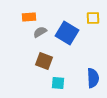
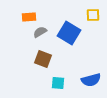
yellow square: moved 3 px up
blue square: moved 2 px right
brown square: moved 1 px left, 2 px up
blue semicircle: moved 2 px left, 2 px down; rotated 78 degrees clockwise
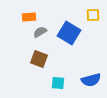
brown square: moved 4 px left
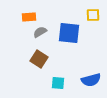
blue square: rotated 25 degrees counterclockwise
brown square: rotated 12 degrees clockwise
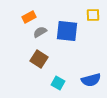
orange rectangle: rotated 24 degrees counterclockwise
blue square: moved 2 px left, 2 px up
cyan square: rotated 24 degrees clockwise
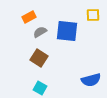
brown square: moved 1 px up
cyan square: moved 18 px left, 5 px down
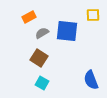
gray semicircle: moved 2 px right, 1 px down
blue semicircle: rotated 84 degrees clockwise
cyan square: moved 2 px right, 5 px up
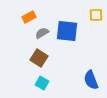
yellow square: moved 3 px right
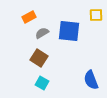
blue square: moved 2 px right
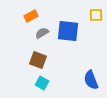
orange rectangle: moved 2 px right, 1 px up
blue square: moved 1 px left
brown square: moved 1 px left, 2 px down; rotated 12 degrees counterclockwise
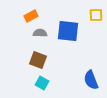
gray semicircle: moved 2 px left; rotated 32 degrees clockwise
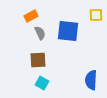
gray semicircle: rotated 64 degrees clockwise
brown square: rotated 24 degrees counterclockwise
blue semicircle: rotated 24 degrees clockwise
